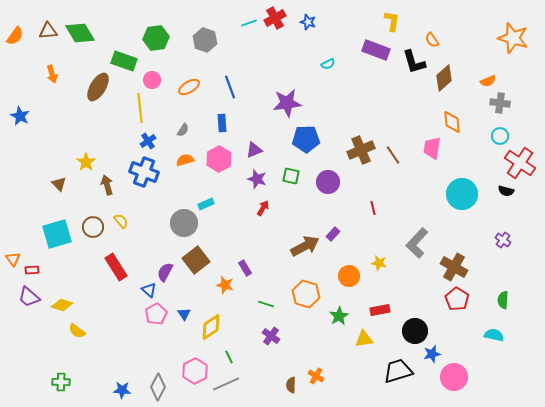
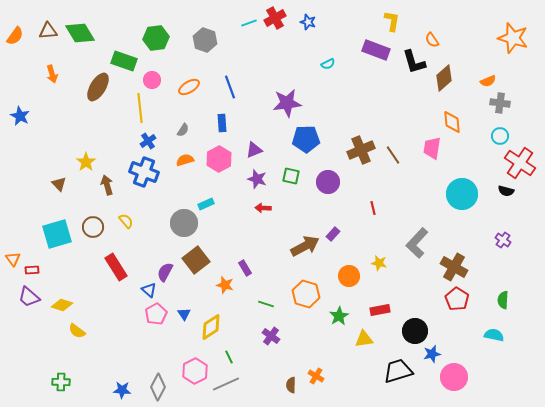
red arrow at (263, 208): rotated 119 degrees counterclockwise
yellow semicircle at (121, 221): moved 5 px right
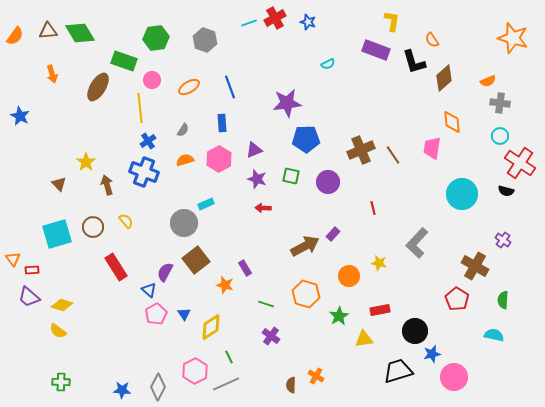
brown cross at (454, 267): moved 21 px right, 1 px up
yellow semicircle at (77, 331): moved 19 px left
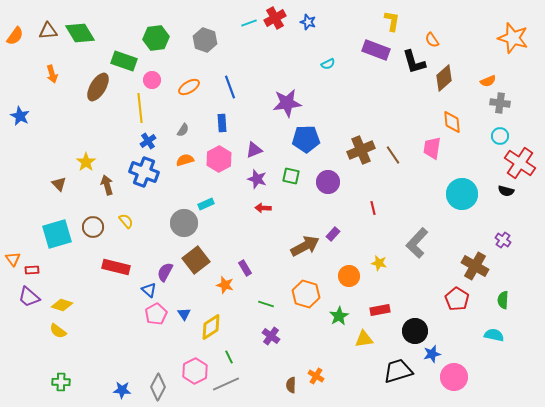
red rectangle at (116, 267): rotated 44 degrees counterclockwise
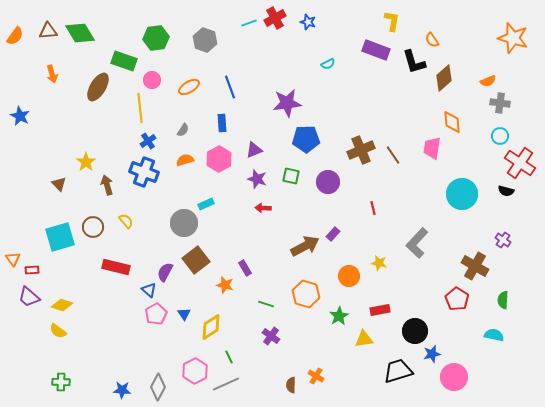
cyan square at (57, 234): moved 3 px right, 3 px down
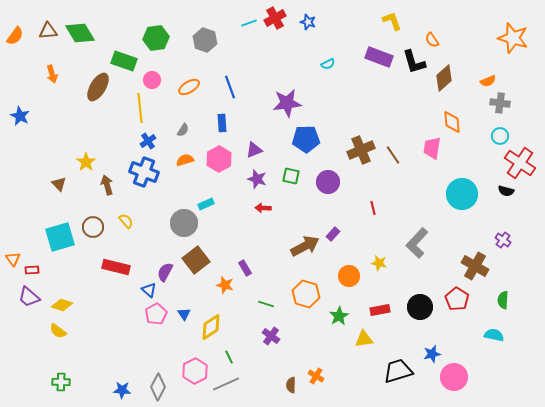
yellow L-shape at (392, 21): rotated 30 degrees counterclockwise
purple rectangle at (376, 50): moved 3 px right, 7 px down
black circle at (415, 331): moved 5 px right, 24 px up
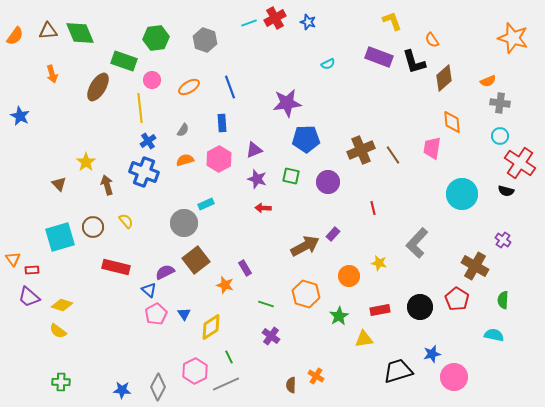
green diamond at (80, 33): rotated 8 degrees clockwise
purple semicircle at (165, 272): rotated 36 degrees clockwise
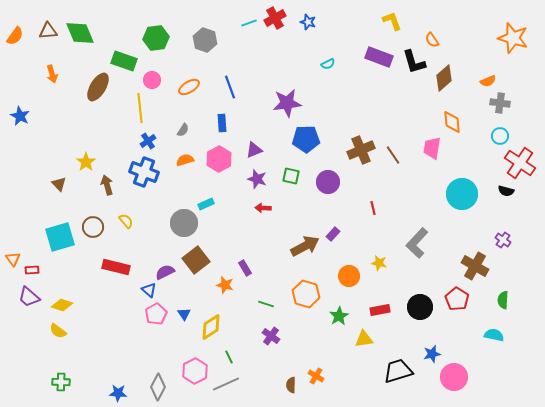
blue star at (122, 390): moved 4 px left, 3 px down
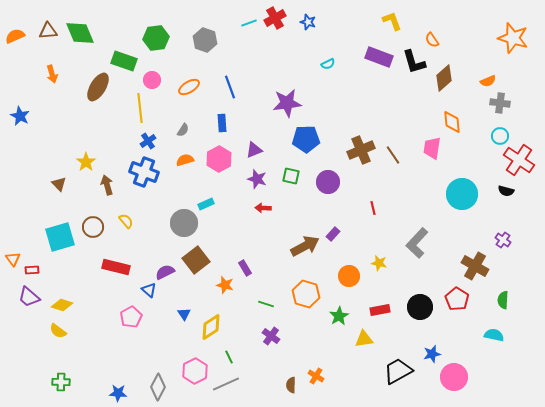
orange semicircle at (15, 36): rotated 150 degrees counterclockwise
red cross at (520, 163): moved 1 px left, 3 px up
pink pentagon at (156, 314): moved 25 px left, 3 px down
black trapezoid at (398, 371): rotated 12 degrees counterclockwise
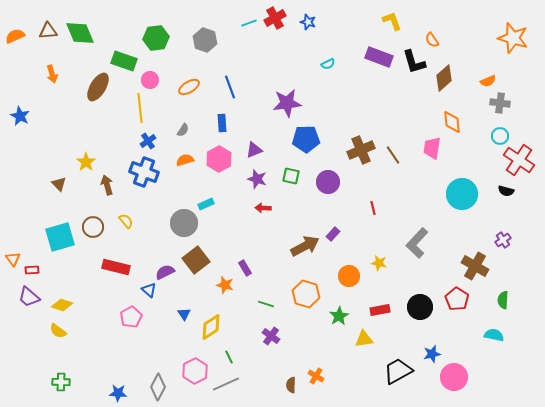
pink circle at (152, 80): moved 2 px left
purple cross at (503, 240): rotated 21 degrees clockwise
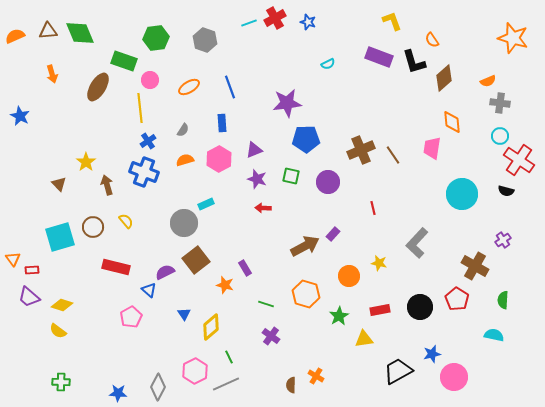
yellow diamond at (211, 327): rotated 8 degrees counterclockwise
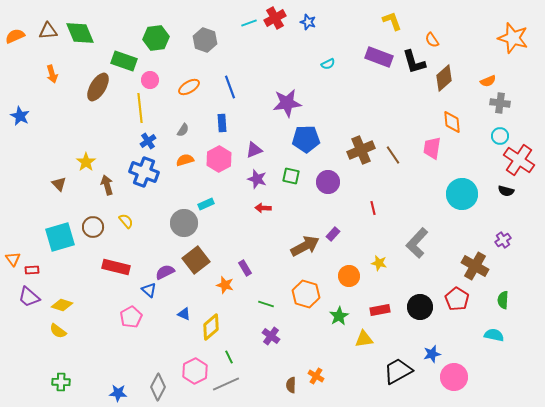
blue triangle at (184, 314): rotated 32 degrees counterclockwise
